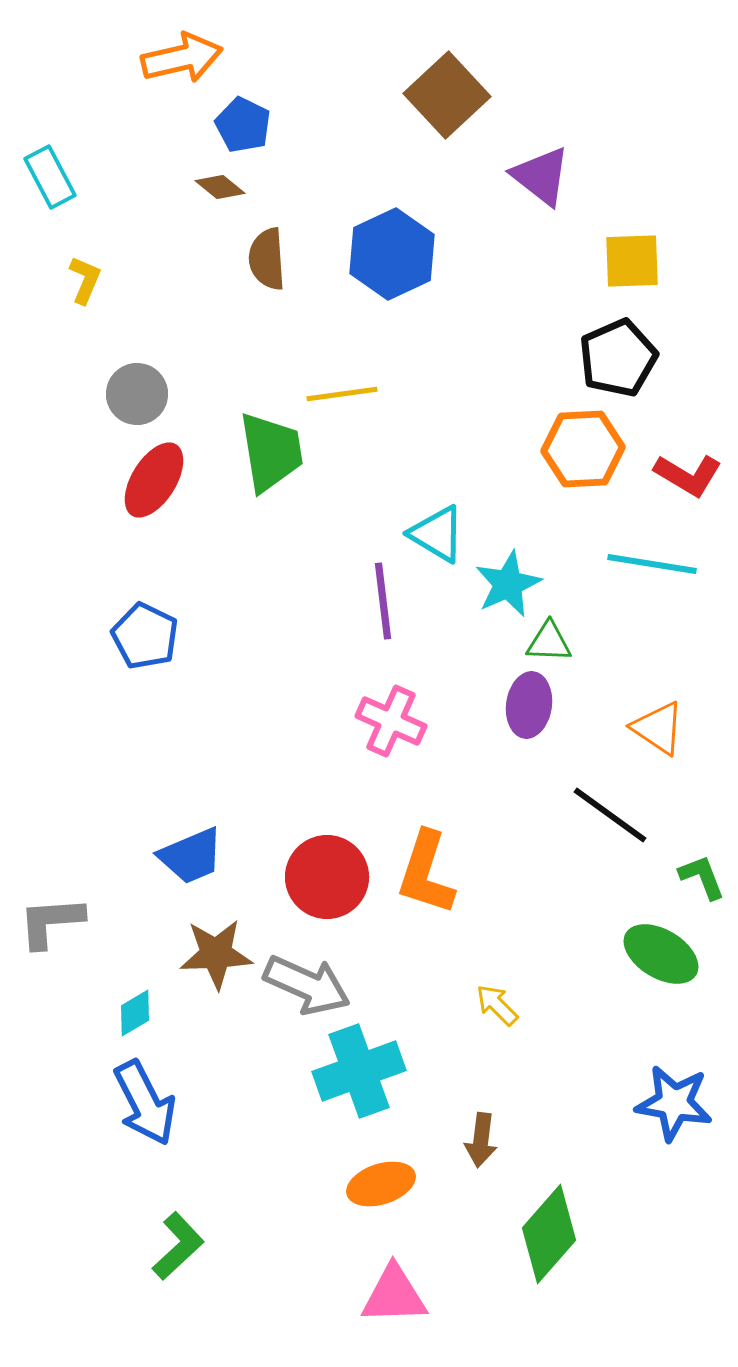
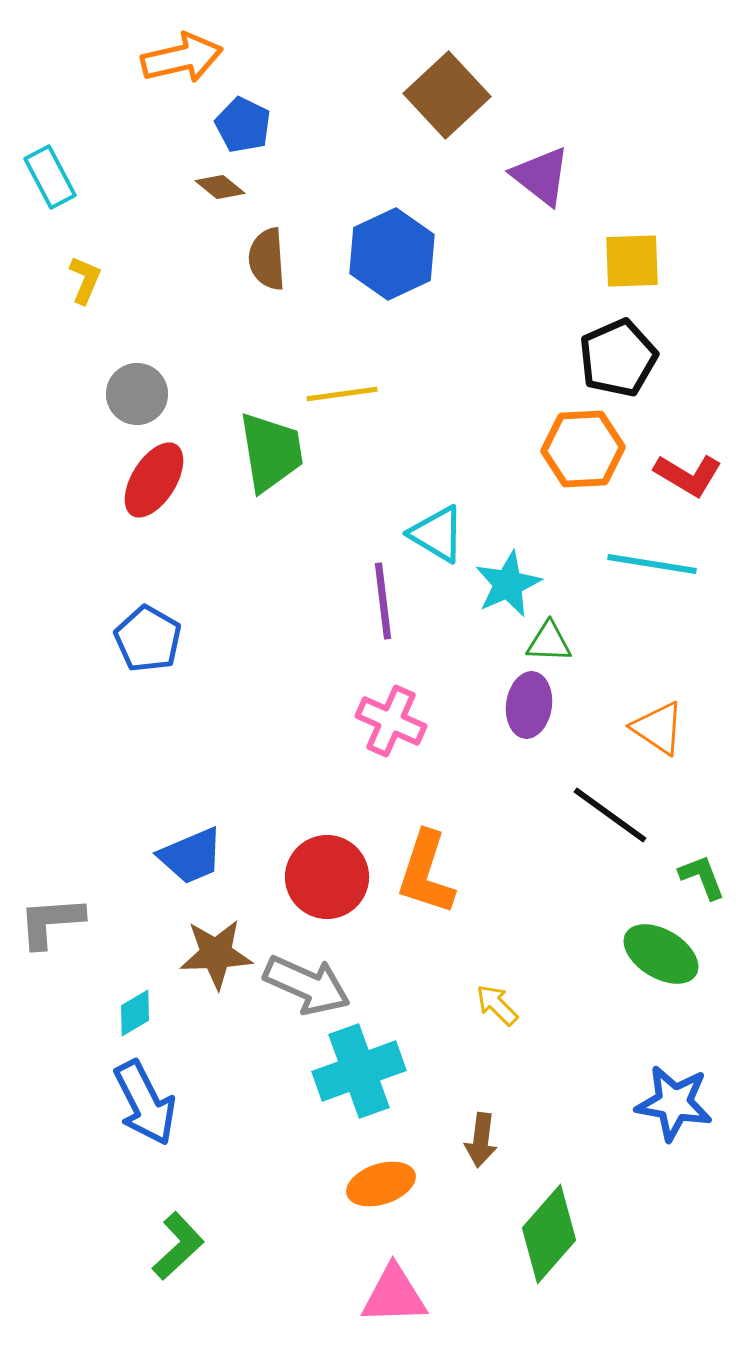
blue pentagon at (145, 636): moved 3 px right, 3 px down; rotated 4 degrees clockwise
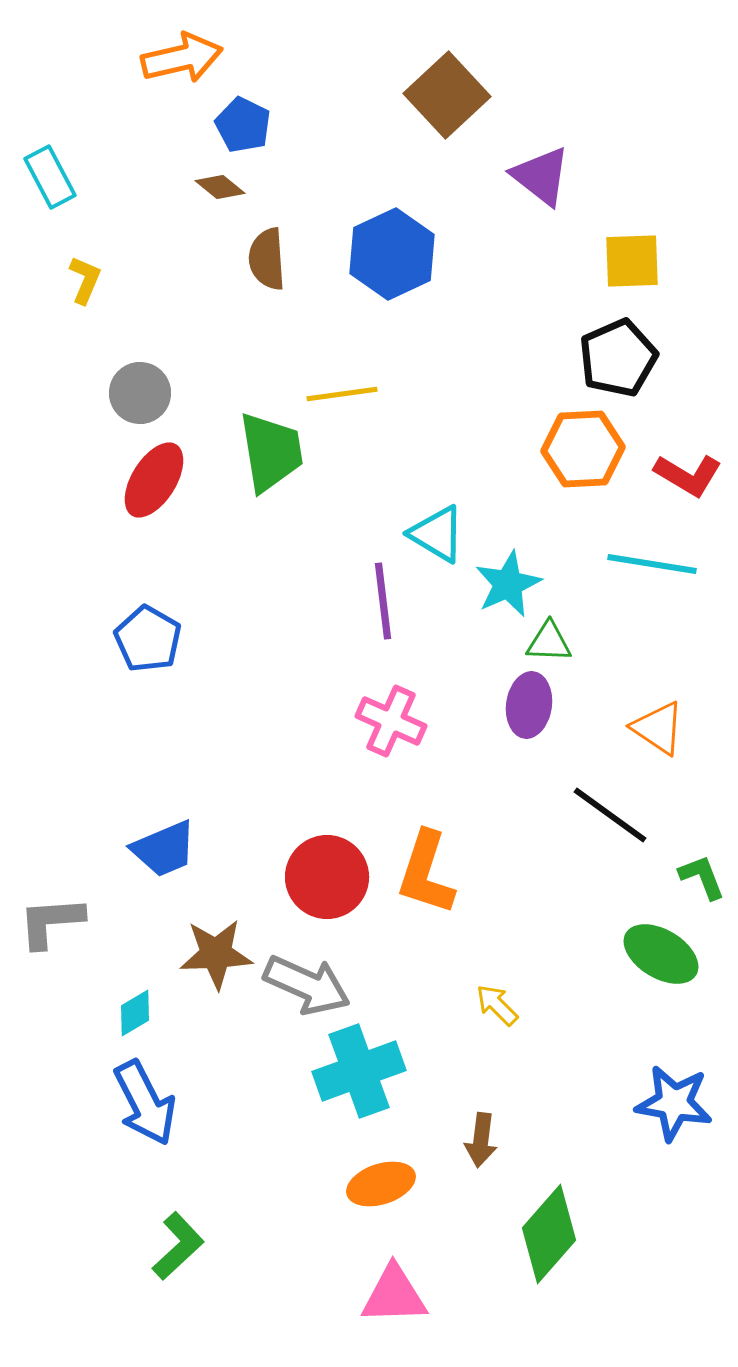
gray circle at (137, 394): moved 3 px right, 1 px up
blue trapezoid at (191, 856): moved 27 px left, 7 px up
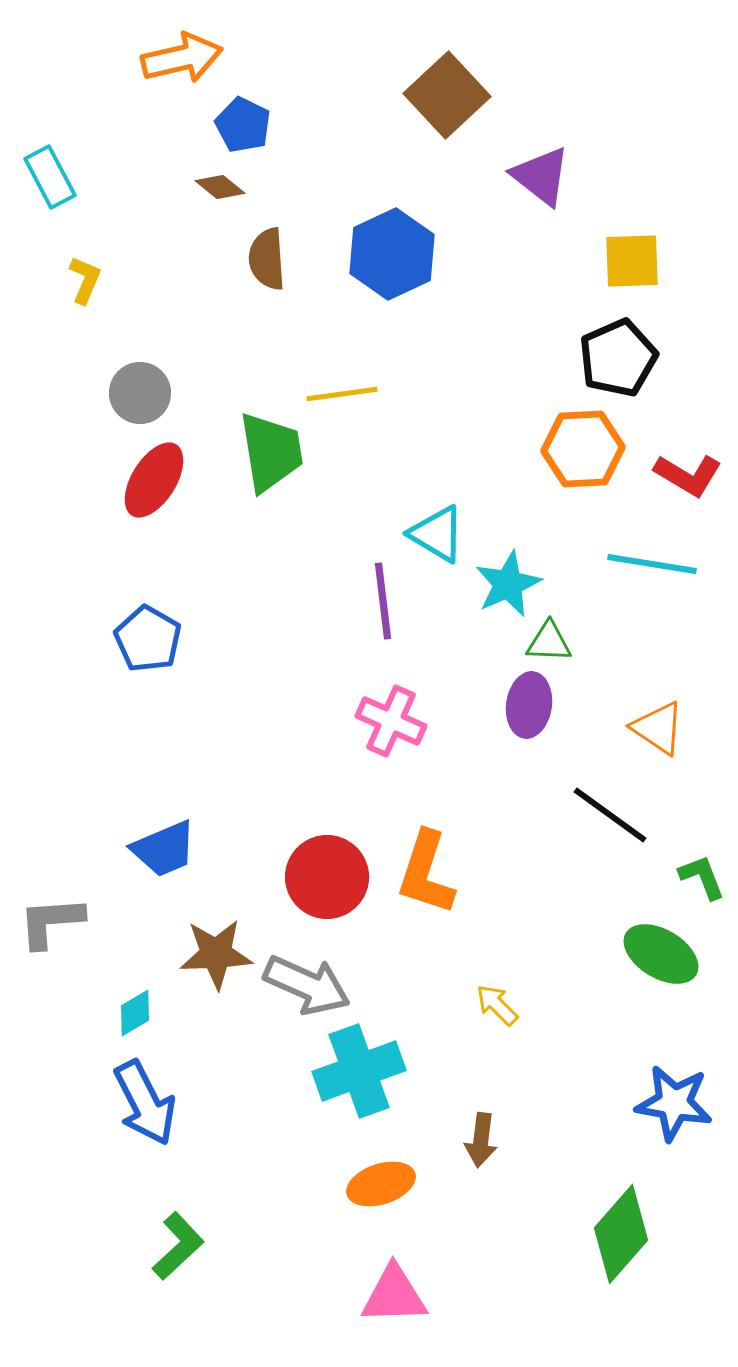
green diamond at (549, 1234): moved 72 px right
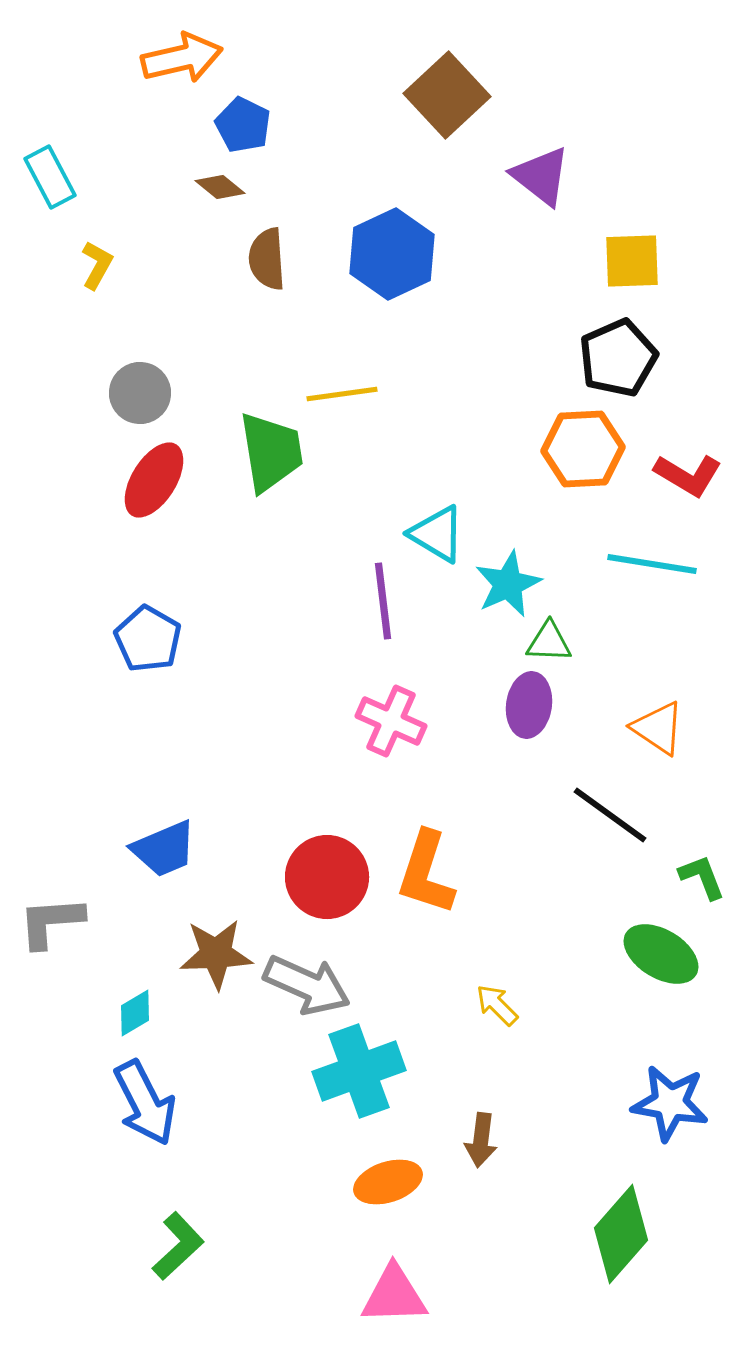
yellow L-shape at (85, 280): moved 12 px right, 15 px up; rotated 6 degrees clockwise
blue star at (674, 1103): moved 4 px left
orange ellipse at (381, 1184): moved 7 px right, 2 px up
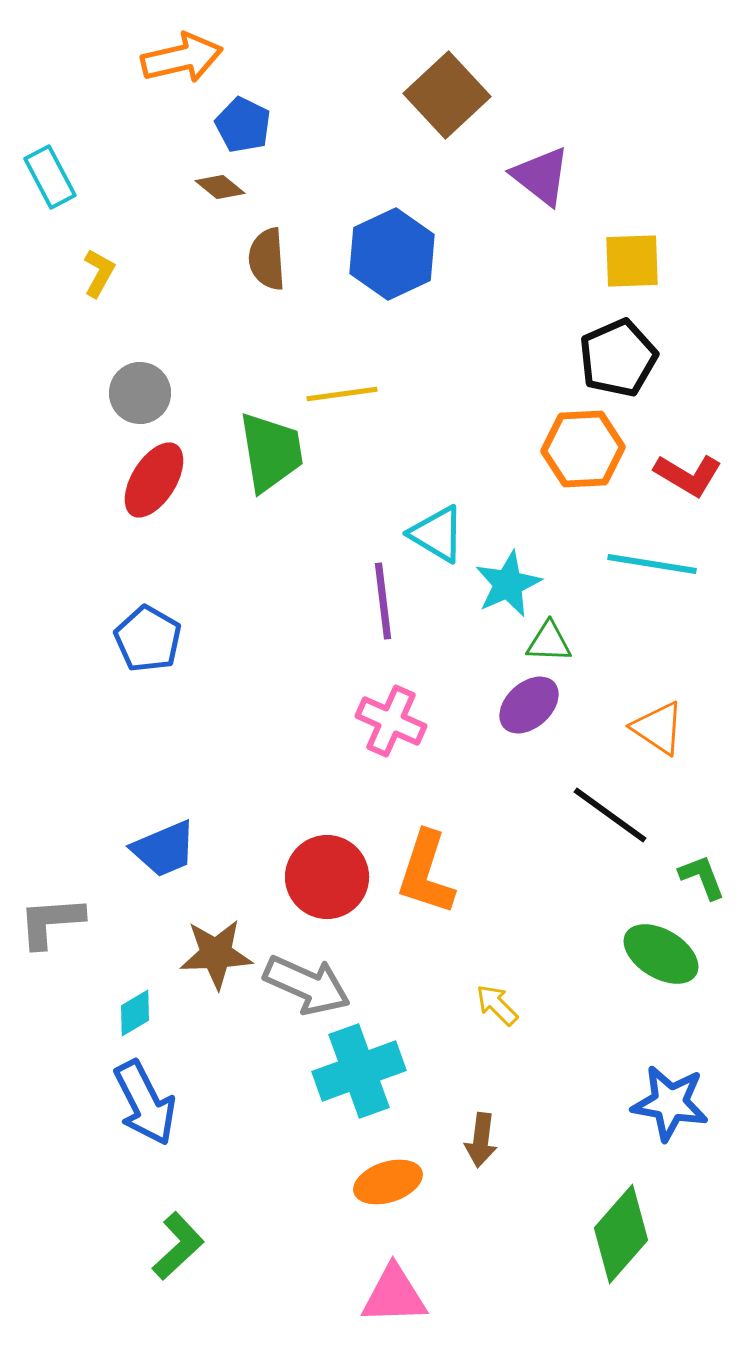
yellow L-shape at (97, 265): moved 2 px right, 8 px down
purple ellipse at (529, 705): rotated 40 degrees clockwise
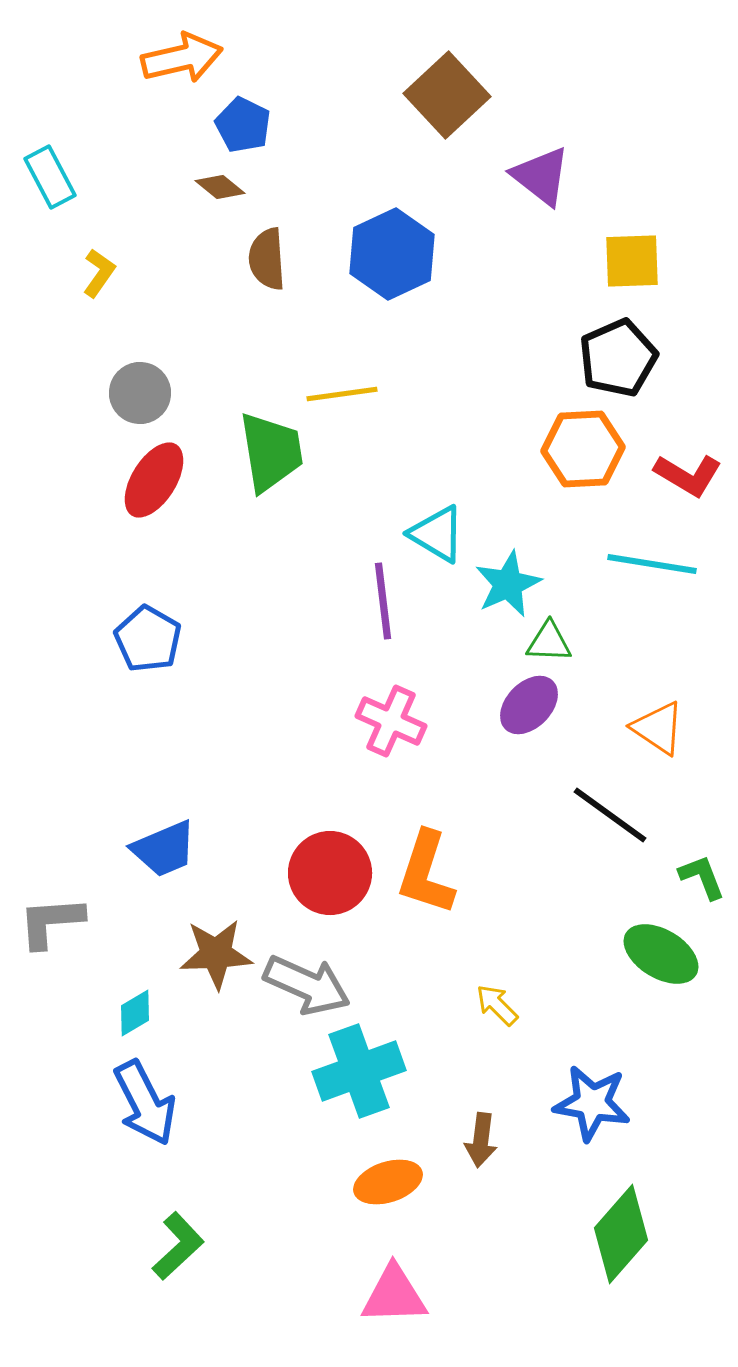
yellow L-shape at (99, 273): rotated 6 degrees clockwise
purple ellipse at (529, 705): rotated 4 degrees counterclockwise
red circle at (327, 877): moved 3 px right, 4 px up
blue star at (670, 1103): moved 78 px left
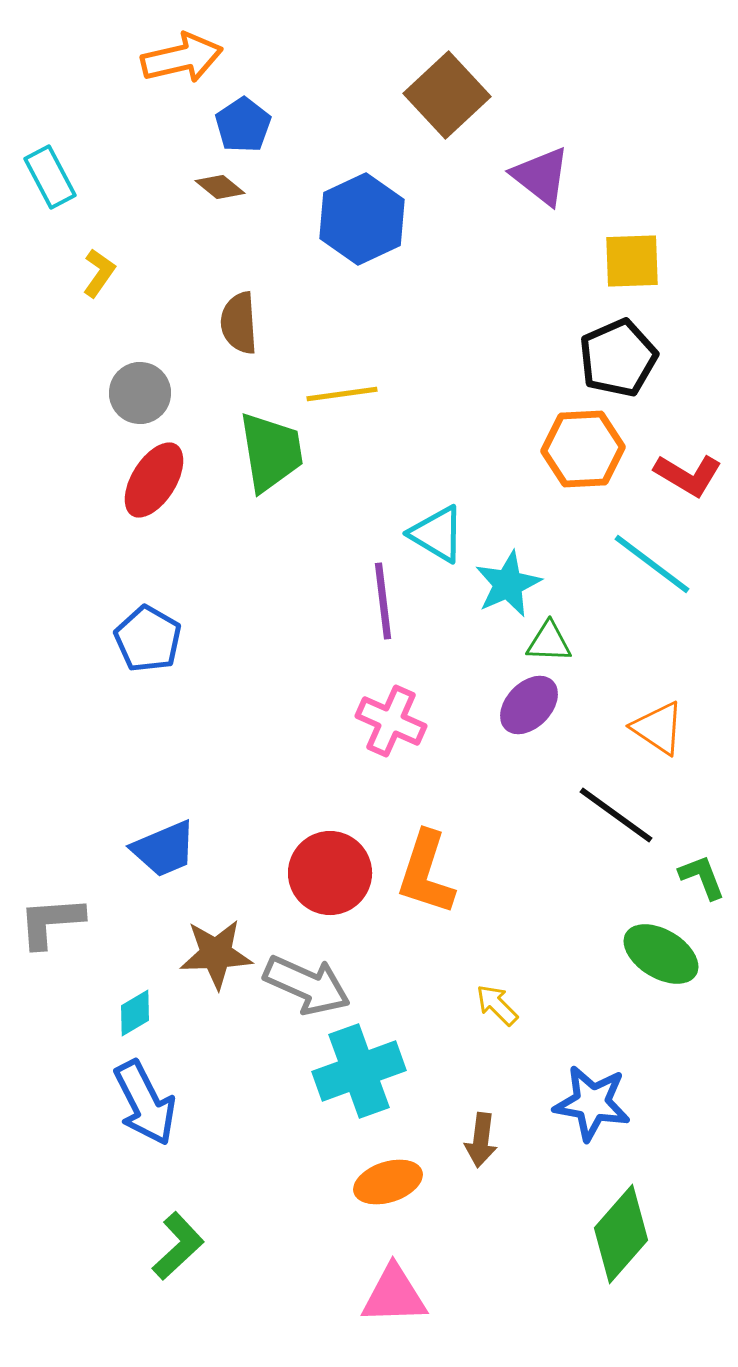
blue pentagon at (243, 125): rotated 12 degrees clockwise
blue hexagon at (392, 254): moved 30 px left, 35 px up
brown semicircle at (267, 259): moved 28 px left, 64 px down
cyan line at (652, 564): rotated 28 degrees clockwise
black line at (610, 815): moved 6 px right
